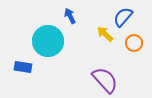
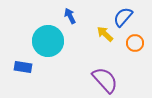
orange circle: moved 1 px right
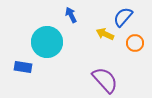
blue arrow: moved 1 px right, 1 px up
yellow arrow: rotated 18 degrees counterclockwise
cyan circle: moved 1 px left, 1 px down
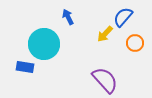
blue arrow: moved 3 px left, 2 px down
yellow arrow: rotated 72 degrees counterclockwise
cyan circle: moved 3 px left, 2 px down
blue rectangle: moved 2 px right
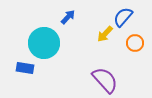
blue arrow: rotated 70 degrees clockwise
cyan circle: moved 1 px up
blue rectangle: moved 1 px down
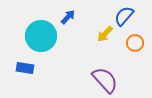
blue semicircle: moved 1 px right, 1 px up
cyan circle: moved 3 px left, 7 px up
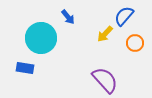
blue arrow: rotated 98 degrees clockwise
cyan circle: moved 2 px down
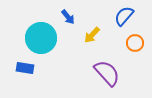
yellow arrow: moved 13 px left, 1 px down
purple semicircle: moved 2 px right, 7 px up
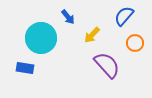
purple semicircle: moved 8 px up
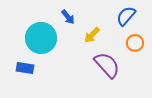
blue semicircle: moved 2 px right
